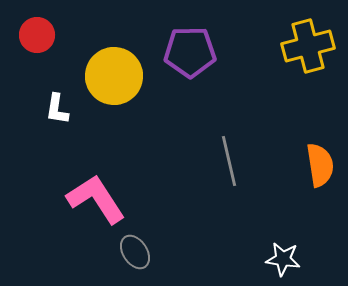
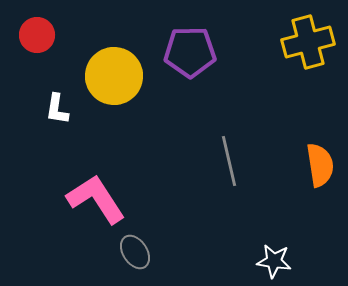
yellow cross: moved 4 px up
white star: moved 9 px left, 2 px down
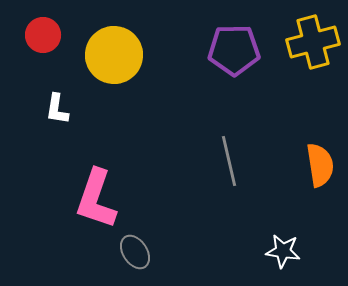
red circle: moved 6 px right
yellow cross: moved 5 px right
purple pentagon: moved 44 px right, 2 px up
yellow circle: moved 21 px up
pink L-shape: rotated 128 degrees counterclockwise
white star: moved 9 px right, 10 px up
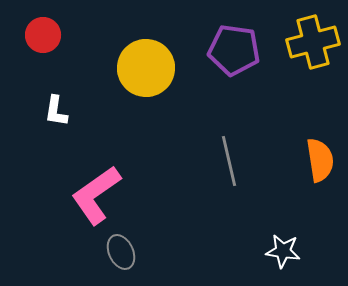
purple pentagon: rotated 9 degrees clockwise
yellow circle: moved 32 px right, 13 px down
white L-shape: moved 1 px left, 2 px down
orange semicircle: moved 5 px up
pink L-shape: moved 4 px up; rotated 36 degrees clockwise
gray ellipse: moved 14 px left; rotated 8 degrees clockwise
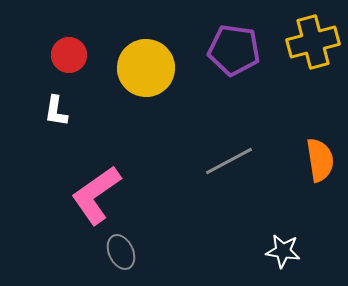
red circle: moved 26 px right, 20 px down
gray line: rotated 75 degrees clockwise
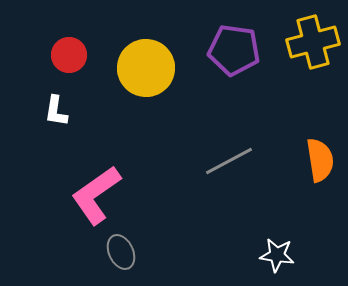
white star: moved 6 px left, 4 px down
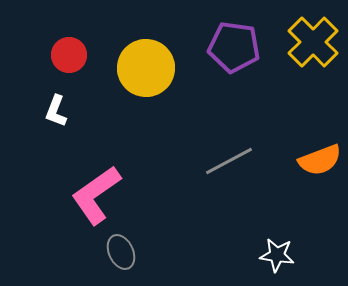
yellow cross: rotated 30 degrees counterclockwise
purple pentagon: moved 3 px up
white L-shape: rotated 12 degrees clockwise
orange semicircle: rotated 78 degrees clockwise
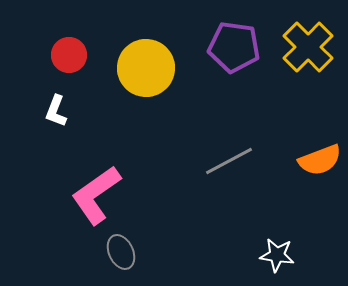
yellow cross: moved 5 px left, 5 px down
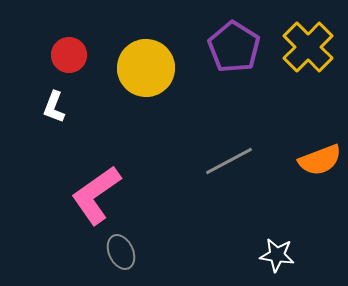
purple pentagon: rotated 24 degrees clockwise
white L-shape: moved 2 px left, 4 px up
